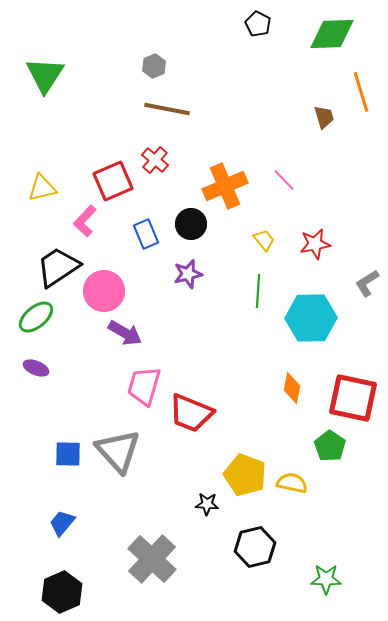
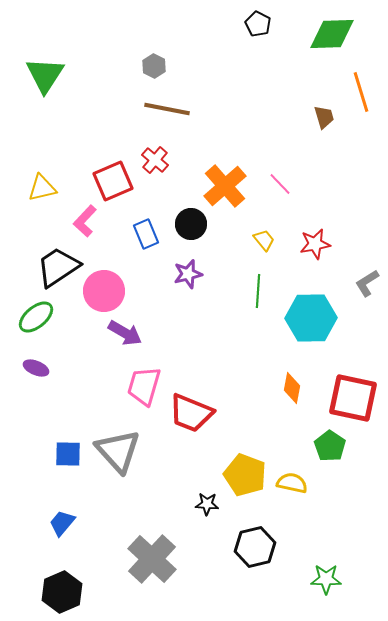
gray hexagon at (154, 66): rotated 10 degrees counterclockwise
pink line at (284, 180): moved 4 px left, 4 px down
orange cross at (225, 186): rotated 18 degrees counterclockwise
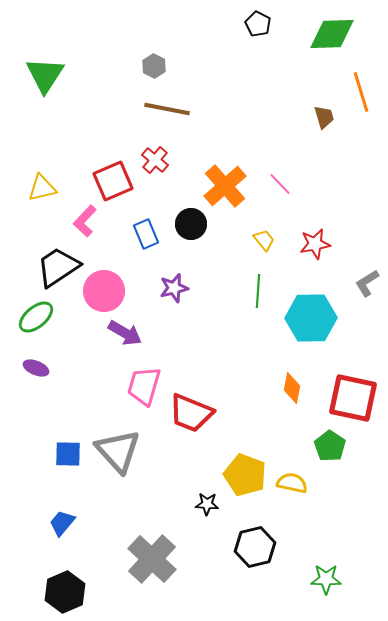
purple star at (188, 274): moved 14 px left, 14 px down
black hexagon at (62, 592): moved 3 px right
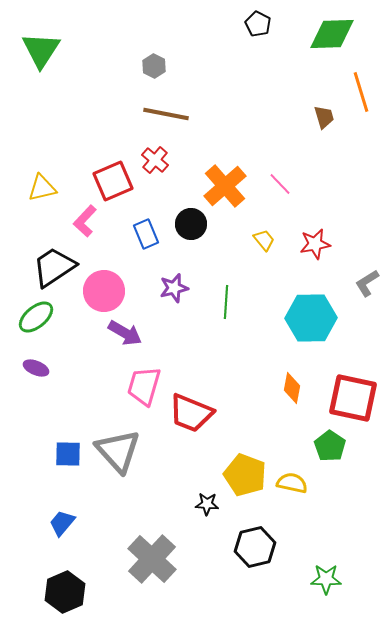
green triangle at (45, 75): moved 4 px left, 25 px up
brown line at (167, 109): moved 1 px left, 5 px down
black trapezoid at (58, 267): moved 4 px left
green line at (258, 291): moved 32 px left, 11 px down
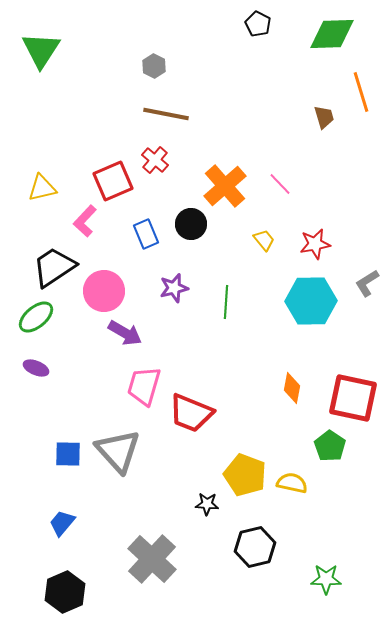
cyan hexagon at (311, 318): moved 17 px up
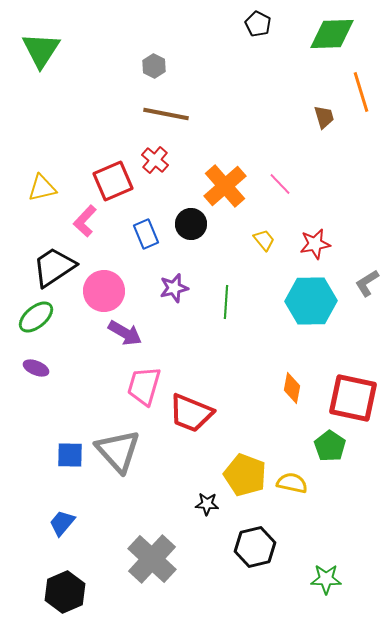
blue square at (68, 454): moved 2 px right, 1 px down
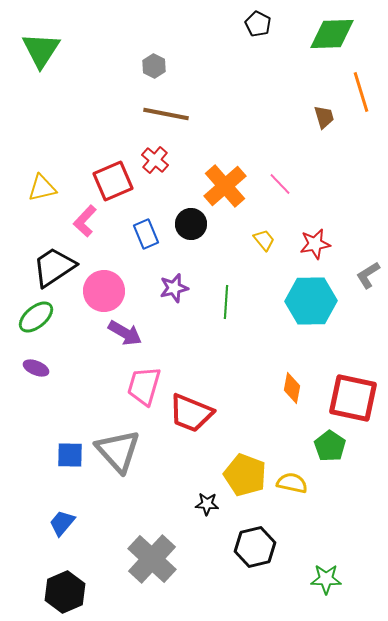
gray L-shape at (367, 283): moved 1 px right, 8 px up
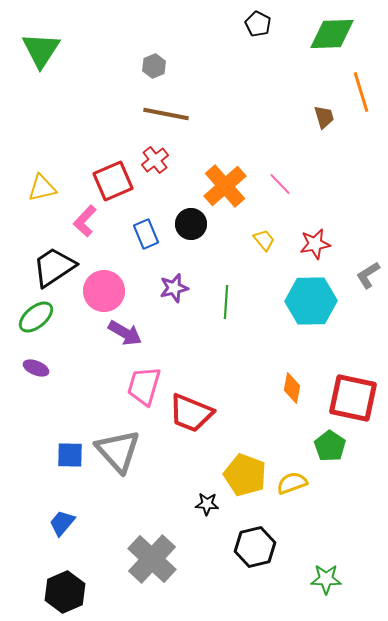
gray hexagon at (154, 66): rotated 10 degrees clockwise
red cross at (155, 160): rotated 12 degrees clockwise
yellow semicircle at (292, 483): rotated 32 degrees counterclockwise
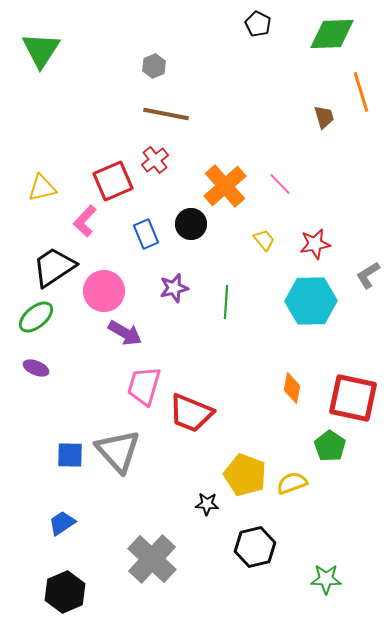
blue trapezoid at (62, 523): rotated 16 degrees clockwise
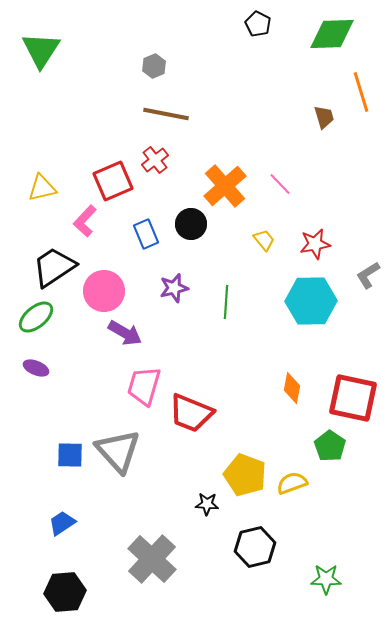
black hexagon at (65, 592): rotated 18 degrees clockwise
